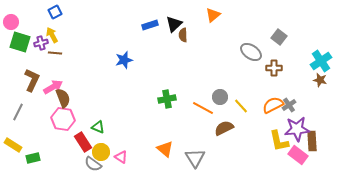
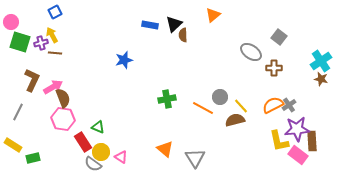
blue rectangle at (150, 25): rotated 28 degrees clockwise
brown star at (320, 80): moved 1 px right, 1 px up
brown semicircle at (224, 128): moved 11 px right, 8 px up; rotated 12 degrees clockwise
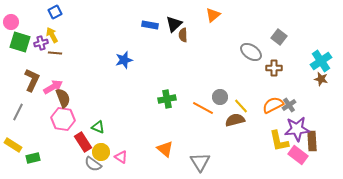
gray triangle at (195, 158): moved 5 px right, 4 px down
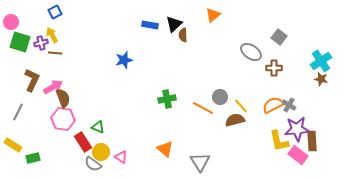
gray cross at (289, 105): rotated 24 degrees counterclockwise
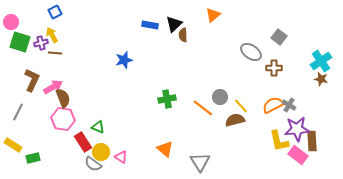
orange line at (203, 108): rotated 10 degrees clockwise
